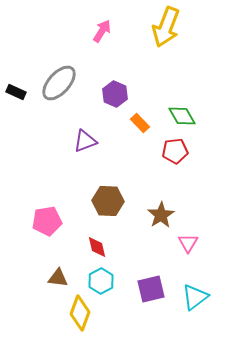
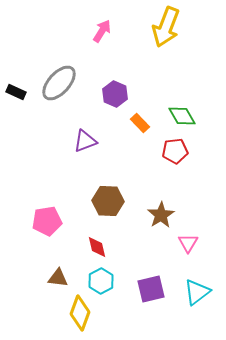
cyan triangle: moved 2 px right, 5 px up
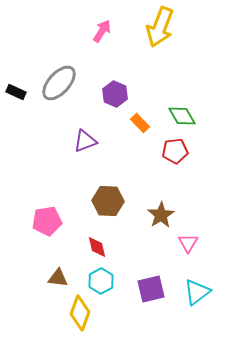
yellow arrow: moved 6 px left
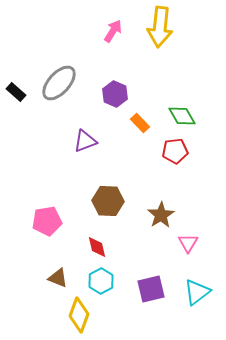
yellow arrow: rotated 15 degrees counterclockwise
pink arrow: moved 11 px right
black rectangle: rotated 18 degrees clockwise
brown triangle: rotated 15 degrees clockwise
yellow diamond: moved 1 px left, 2 px down
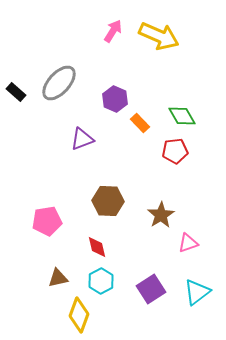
yellow arrow: moved 1 px left, 9 px down; rotated 72 degrees counterclockwise
purple hexagon: moved 5 px down
purple triangle: moved 3 px left, 2 px up
pink triangle: rotated 40 degrees clockwise
brown triangle: rotated 35 degrees counterclockwise
purple square: rotated 20 degrees counterclockwise
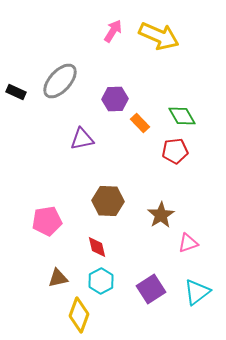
gray ellipse: moved 1 px right, 2 px up
black rectangle: rotated 18 degrees counterclockwise
purple hexagon: rotated 25 degrees counterclockwise
purple triangle: rotated 10 degrees clockwise
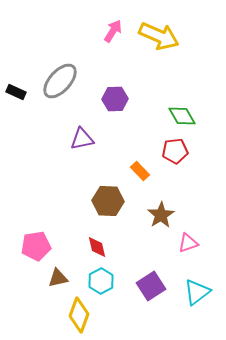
orange rectangle: moved 48 px down
pink pentagon: moved 11 px left, 25 px down
purple square: moved 3 px up
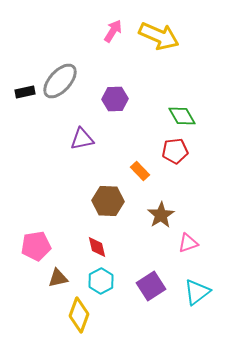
black rectangle: moved 9 px right; rotated 36 degrees counterclockwise
